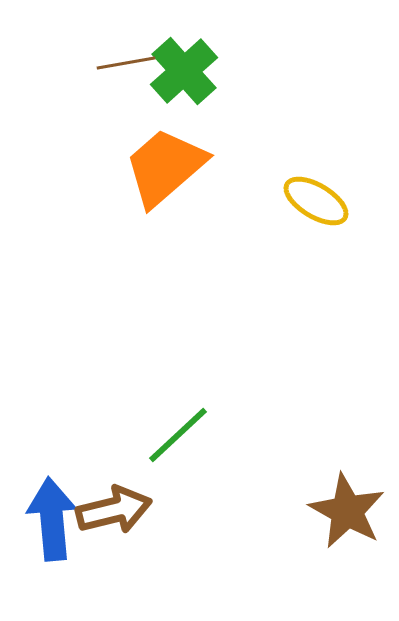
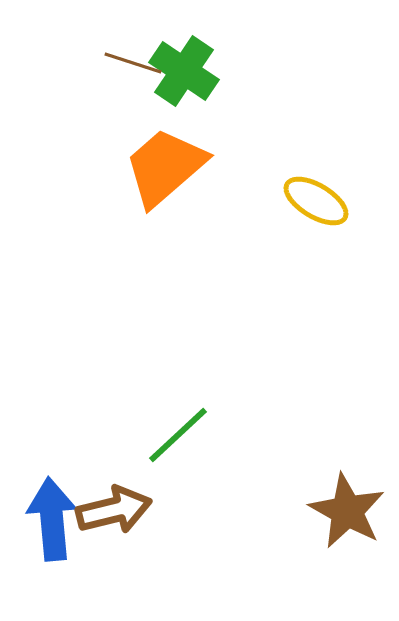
brown line: moved 7 px right; rotated 28 degrees clockwise
green cross: rotated 14 degrees counterclockwise
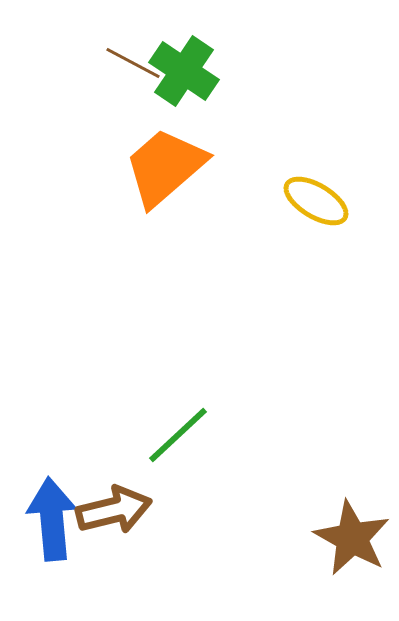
brown line: rotated 10 degrees clockwise
brown star: moved 5 px right, 27 px down
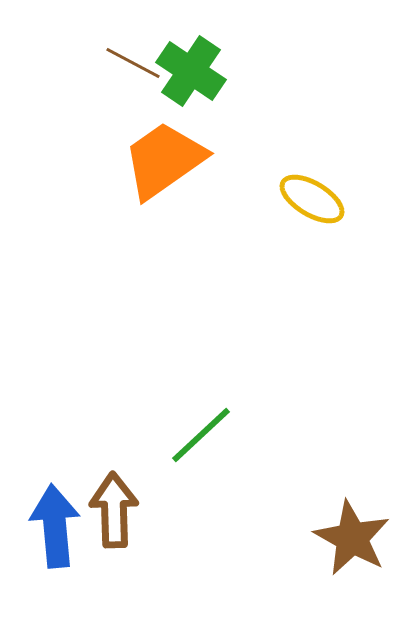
green cross: moved 7 px right
orange trapezoid: moved 1 px left, 7 px up; rotated 6 degrees clockwise
yellow ellipse: moved 4 px left, 2 px up
green line: moved 23 px right
brown arrow: rotated 78 degrees counterclockwise
blue arrow: moved 3 px right, 7 px down
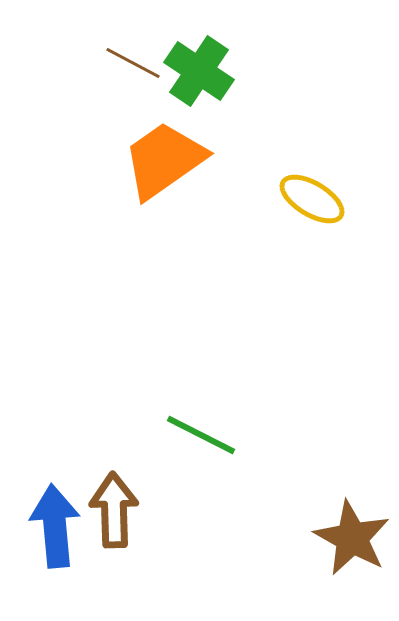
green cross: moved 8 px right
green line: rotated 70 degrees clockwise
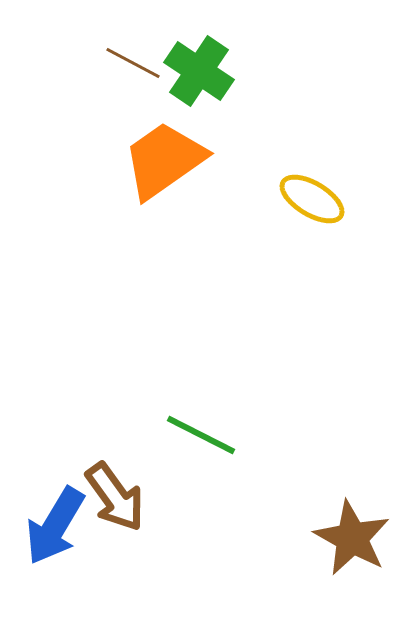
brown arrow: moved 1 px right, 13 px up; rotated 146 degrees clockwise
blue arrow: rotated 144 degrees counterclockwise
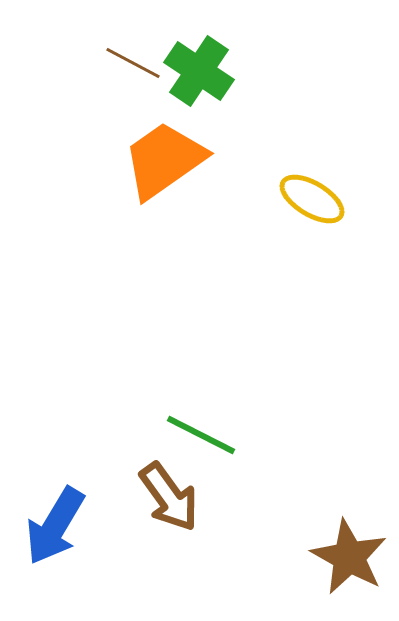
brown arrow: moved 54 px right
brown star: moved 3 px left, 19 px down
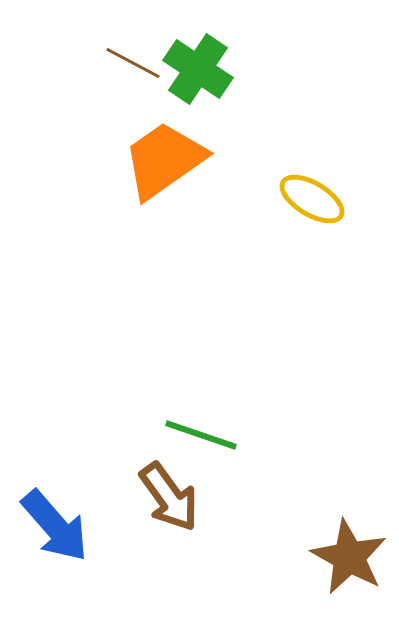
green cross: moved 1 px left, 2 px up
green line: rotated 8 degrees counterclockwise
blue arrow: rotated 72 degrees counterclockwise
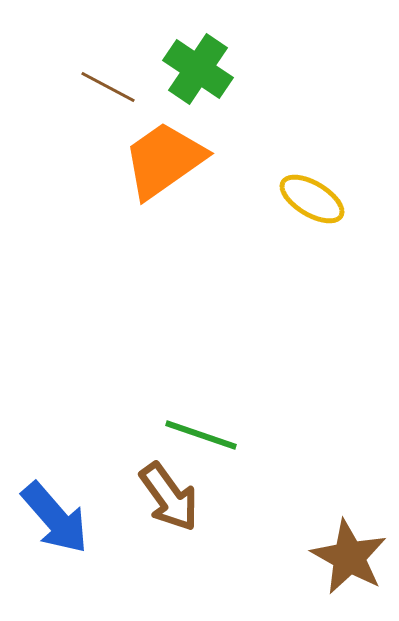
brown line: moved 25 px left, 24 px down
blue arrow: moved 8 px up
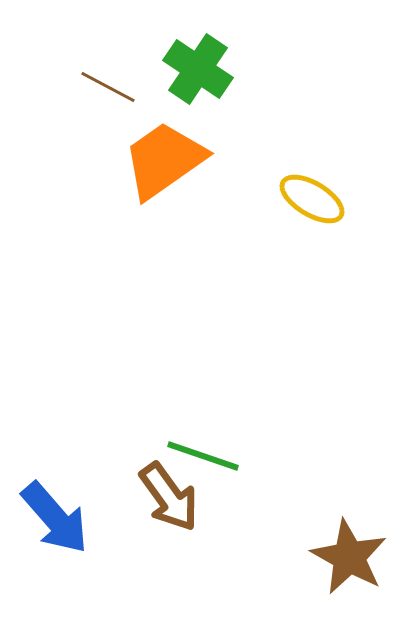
green line: moved 2 px right, 21 px down
